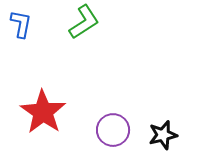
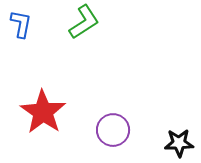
black star: moved 16 px right, 8 px down; rotated 12 degrees clockwise
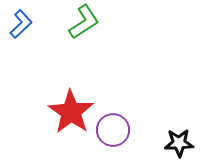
blue L-shape: rotated 36 degrees clockwise
red star: moved 28 px right
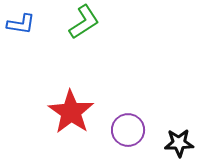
blue L-shape: rotated 52 degrees clockwise
purple circle: moved 15 px right
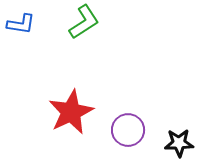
red star: rotated 12 degrees clockwise
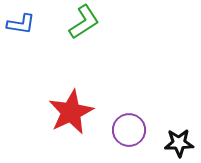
purple circle: moved 1 px right
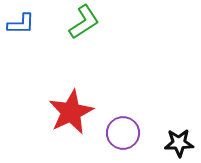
blue L-shape: rotated 8 degrees counterclockwise
purple circle: moved 6 px left, 3 px down
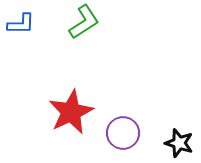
black star: rotated 20 degrees clockwise
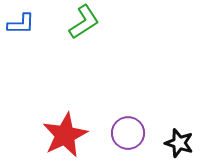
red star: moved 6 px left, 23 px down
purple circle: moved 5 px right
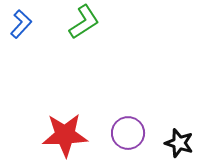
blue L-shape: rotated 48 degrees counterclockwise
red star: rotated 24 degrees clockwise
